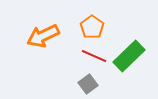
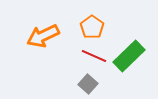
gray square: rotated 12 degrees counterclockwise
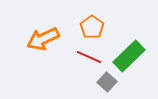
orange arrow: moved 3 px down
red line: moved 5 px left, 1 px down
gray square: moved 19 px right, 2 px up
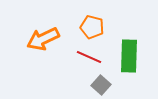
orange pentagon: rotated 20 degrees counterclockwise
green rectangle: rotated 44 degrees counterclockwise
gray square: moved 6 px left, 3 px down
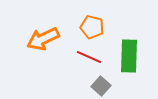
gray square: moved 1 px down
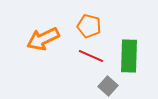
orange pentagon: moved 3 px left, 1 px up
red line: moved 2 px right, 1 px up
gray square: moved 7 px right
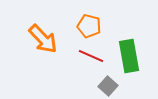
orange arrow: rotated 108 degrees counterclockwise
green rectangle: rotated 12 degrees counterclockwise
